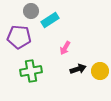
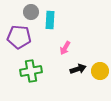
gray circle: moved 1 px down
cyan rectangle: rotated 54 degrees counterclockwise
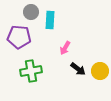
black arrow: rotated 56 degrees clockwise
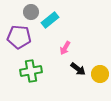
cyan rectangle: rotated 48 degrees clockwise
yellow circle: moved 3 px down
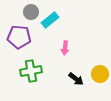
pink arrow: rotated 24 degrees counterclockwise
black arrow: moved 2 px left, 10 px down
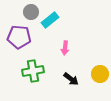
green cross: moved 2 px right
black arrow: moved 5 px left
